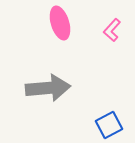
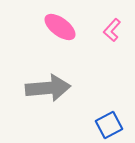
pink ellipse: moved 4 px down; rotated 36 degrees counterclockwise
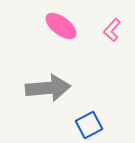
pink ellipse: moved 1 px right, 1 px up
blue square: moved 20 px left
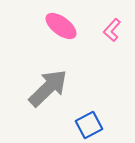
gray arrow: rotated 39 degrees counterclockwise
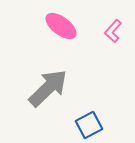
pink L-shape: moved 1 px right, 1 px down
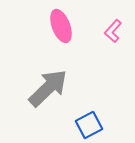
pink ellipse: rotated 32 degrees clockwise
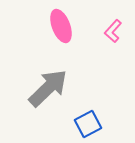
blue square: moved 1 px left, 1 px up
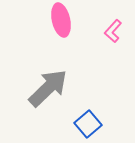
pink ellipse: moved 6 px up; rotated 8 degrees clockwise
blue square: rotated 12 degrees counterclockwise
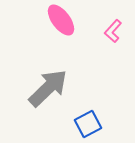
pink ellipse: rotated 24 degrees counterclockwise
blue square: rotated 12 degrees clockwise
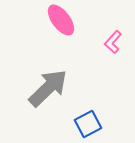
pink L-shape: moved 11 px down
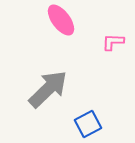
pink L-shape: rotated 50 degrees clockwise
gray arrow: moved 1 px down
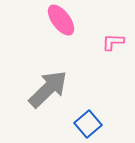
blue square: rotated 12 degrees counterclockwise
